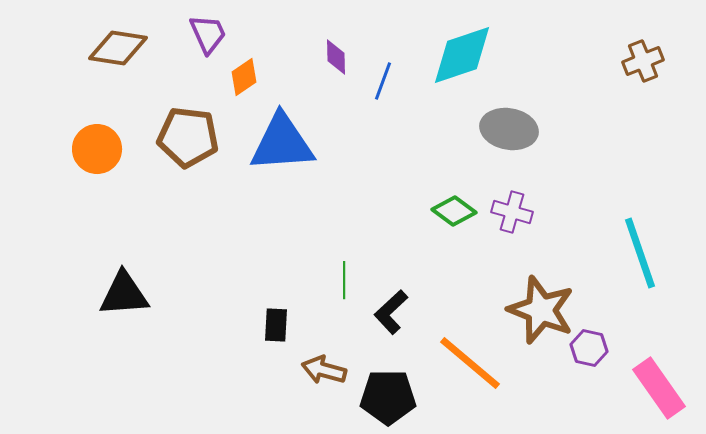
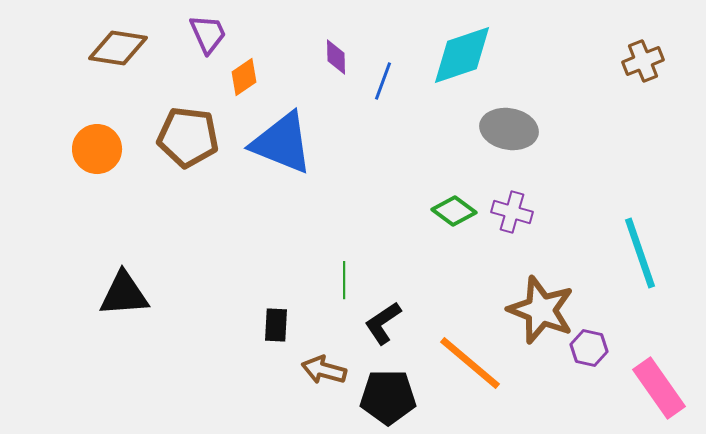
blue triangle: rotated 26 degrees clockwise
black L-shape: moved 8 px left, 11 px down; rotated 9 degrees clockwise
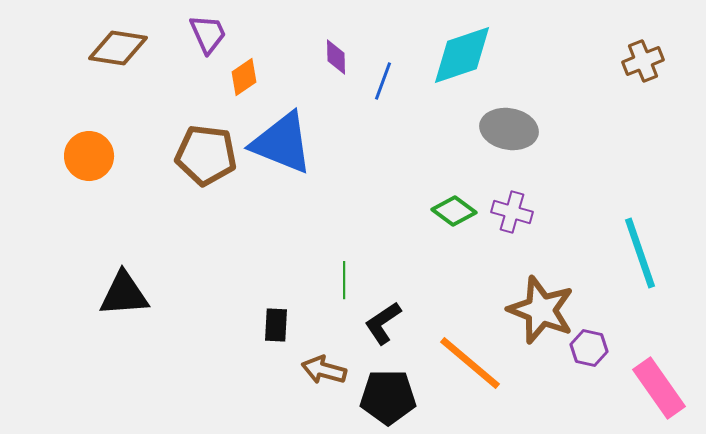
brown pentagon: moved 18 px right, 18 px down
orange circle: moved 8 px left, 7 px down
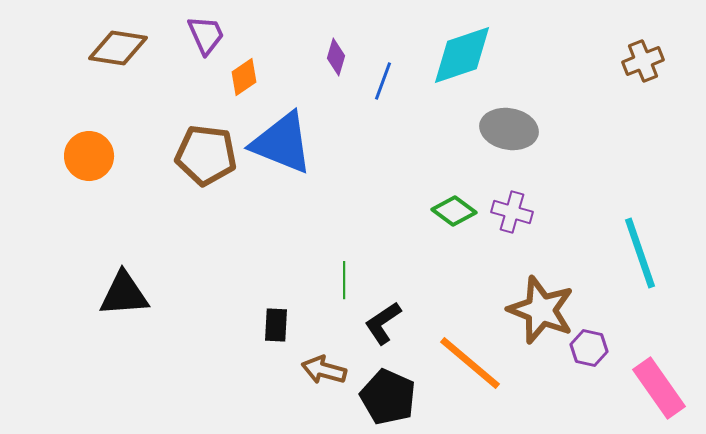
purple trapezoid: moved 2 px left, 1 px down
purple diamond: rotated 18 degrees clockwise
black pentagon: rotated 24 degrees clockwise
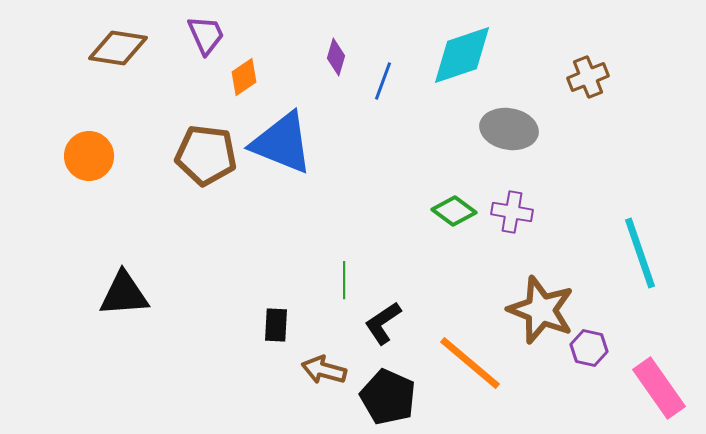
brown cross: moved 55 px left, 16 px down
purple cross: rotated 6 degrees counterclockwise
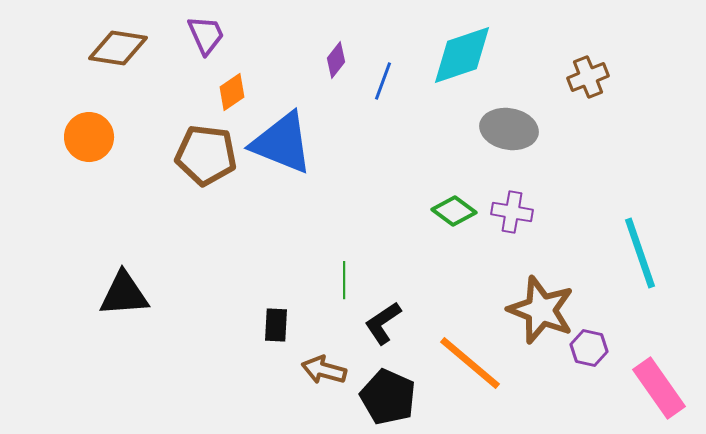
purple diamond: moved 3 px down; rotated 21 degrees clockwise
orange diamond: moved 12 px left, 15 px down
orange circle: moved 19 px up
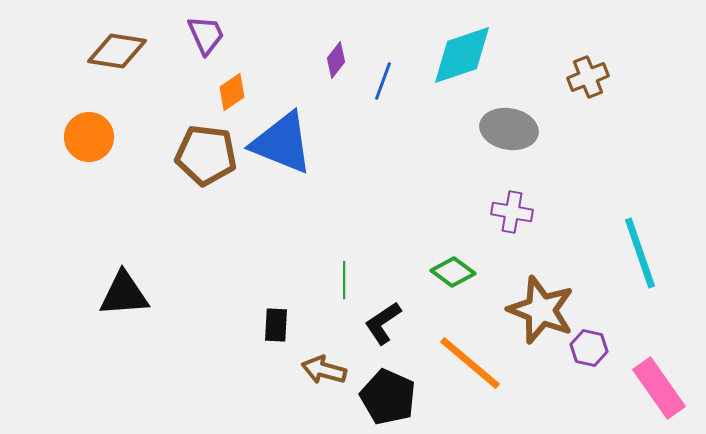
brown diamond: moved 1 px left, 3 px down
green diamond: moved 1 px left, 61 px down
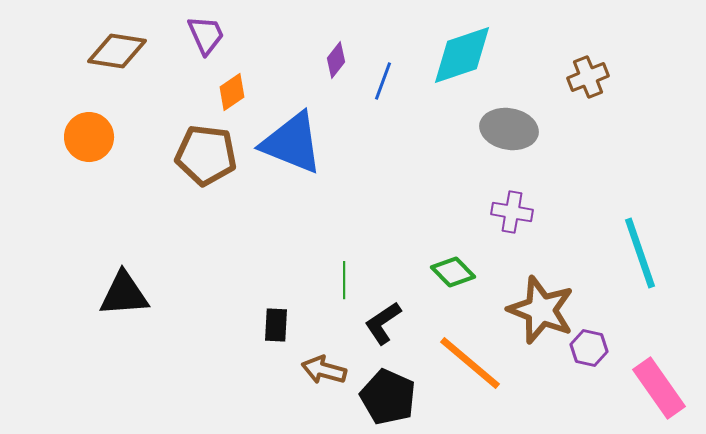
blue triangle: moved 10 px right
green diamond: rotated 9 degrees clockwise
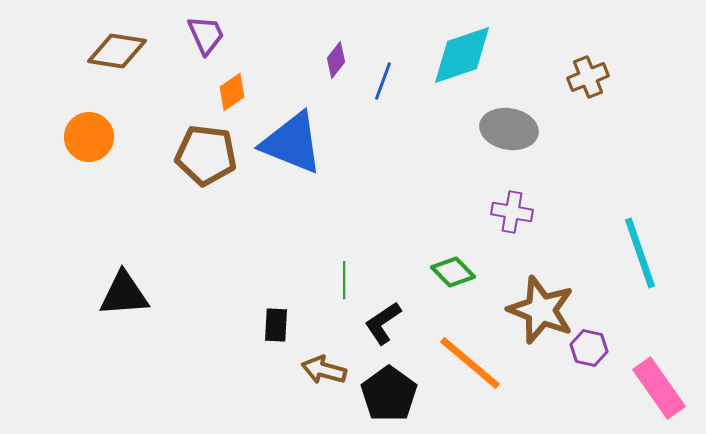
black pentagon: moved 1 px right, 3 px up; rotated 12 degrees clockwise
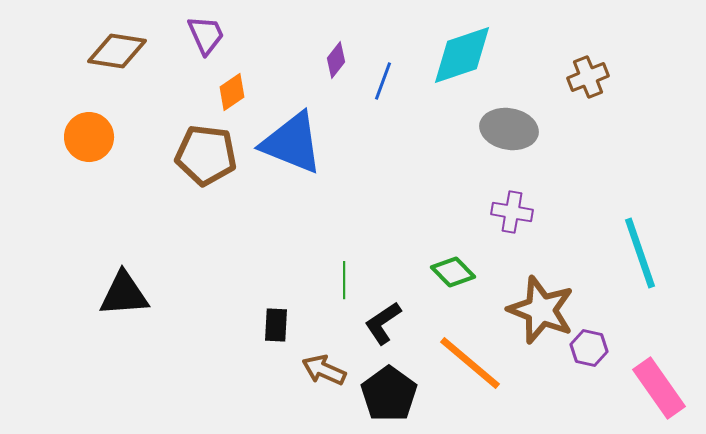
brown arrow: rotated 9 degrees clockwise
